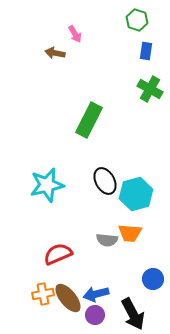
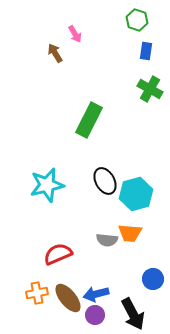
brown arrow: rotated 48 degrees clockwise
orange cross: moved 6 px left, 1 px up
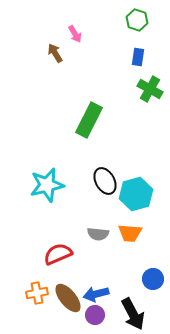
blue rectangle: moved 8 px left, 6 px down
gray semicircle: moved 9 px left, 6 px up
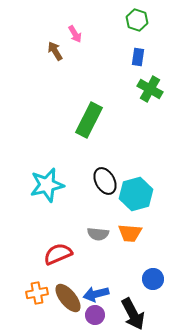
brown arrow: moved 2 px up
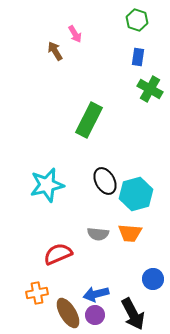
brown ellipse: moved 15 px down; rotated 8 degrees clockwise
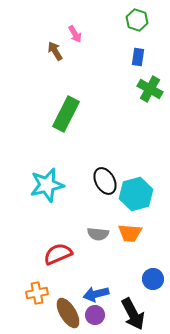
green rectangle: moved 23 px left, 6 px up
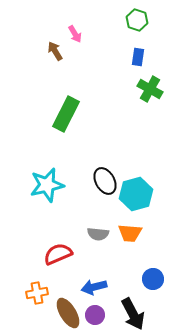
blue arrow: moved 2 px left, 7 px up
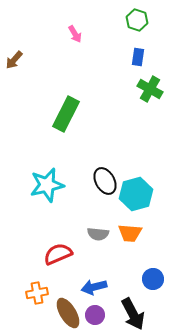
brown arrow: moved 41 px left, 9 px down; rotated 108 degrees counterclockwise
